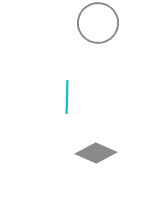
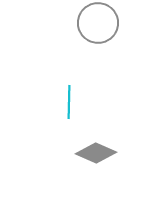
cyan line: moved 2 px right, 5 px down
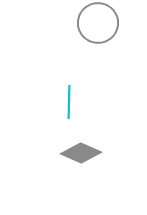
gray diamond: moved 15 px left
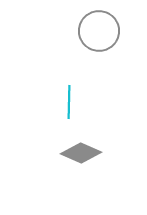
gray circle: moved 1 px right, 8 px down
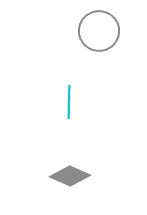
gray diamond: moved 11 px left, 23 px down
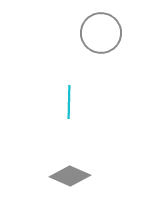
gray circle: moved 2 px right, 2 px down
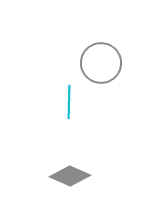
gray circle: moved 30 px down
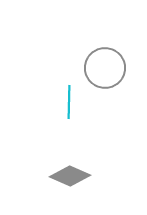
gray circle: moved 4 px right, 5 px down
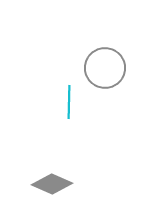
gray diamond: moved 18 px left, 8 px down
